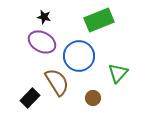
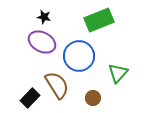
brown semicircle: moved 3 px down
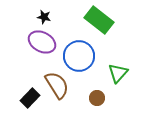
green rectangle: rotated 60 degrees clockwise
brown circle: moved 4 px right
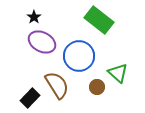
black star: moved 10 px left; rotated 24 degrees clockwise
green triangle: rotated 30 degrees counterclockwise
brown circle: moved 11 px up
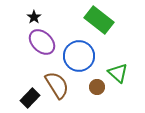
purple ellipse: rotated 16 degrees clockwise
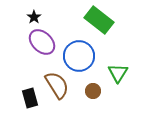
green triangle: rotated 20 degrees clockwise
brown circle: moved 4 px left, 4 px down
black rectangle: rotated 60 degrees counterclockwise
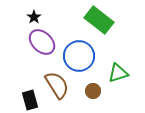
green triangle: rotated 40 degrees clockwise
black rectangle: moved 2 px down
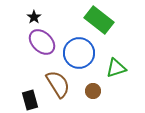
blue circle: moved 3 px up
green triangle: moved 2 px left, 5 px up
brown semicircle: moved 1 px right, 1 px up
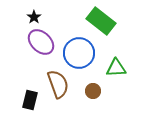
green rectangle: moved 2 px right, 1 px down
purple ellipse: moved 1 px left
green triangle: rotated 15 degrees clockwise
brown semicircle: rotated 12 degrees clockwise
black rectangle: rotated 30 degrees clockwise
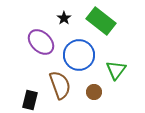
black star: moved 30 px right, 1 px down
blue circle: moved 2 px down
green triangle: moved 2 px down; rotated 50 degrees counterclockwise
brown semicircle: moved 2 px right, 1 px down
brown circle: moved 1 px right, 1 px down
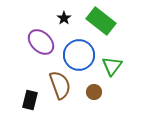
green triangle: moved 4 px left, 4 px up
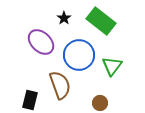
brown circle: moved 6 px right, 11 px down
